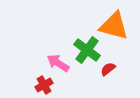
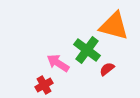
red semicircle: moved 1 px left
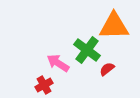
orange triangle: rotated 16 degrees counterclockwise
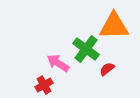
green cross: moved 1 px left, 1 px up
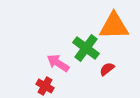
green cross: moved 1 px up
red cross: moved 1 px right, 1 px down; rotated 30 degrees counterclockwise
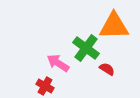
red semicircle: rotated 70 degrees clockwise
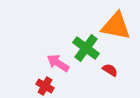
orange triangle: moved 2 px right; rotated 12 degrees clockwise
red semicircle: moved 3 px right, 1 px down
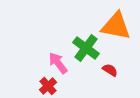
pink arrow: rotated 20 degrees clockwise
red cross: moved 3 px right; rotated 18 degrees clockwise
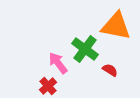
green cross: moved 1 px left, 1 px down
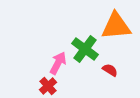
orange triangle: rotated 16 degrees counterclockwise
pink arrow: rotated 65 degrees clockwise
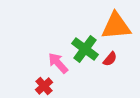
pink arrow: rotated 70 degrees counterclockwise
red semicircle: moved 11 px up; rotated 98 degrees clockwise
red cross: moved 4 px left
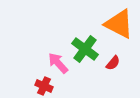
orange triangle: moved 3 px right, 2 px up; rotated 32 degrees clockwise
red semicircle: moved 3 px right, 4 px down
red cross: rotated 24 degrees counterclockwise
